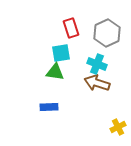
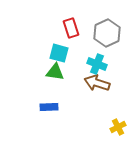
cyan square: moved 2 px left; rotated 24 degrees clockwise
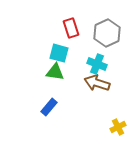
blue rectangle: rotated 48 degrees counterclockwise
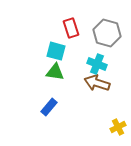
gray hexagon: rotated 20 degrees counterclockwise
cyan square: moved 3 px left, 2 px up
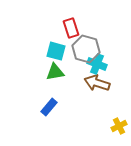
gray hexagon: moved 21 px left, 16 px down
green triangle: rotated 18 degrees counterclockwise
yellow cross: moved 1 px right, 1 px up
